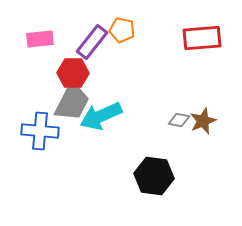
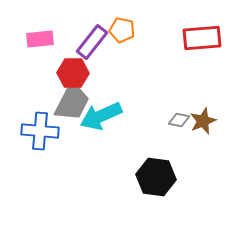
black hexagon: moved 2 px right, 1 px down
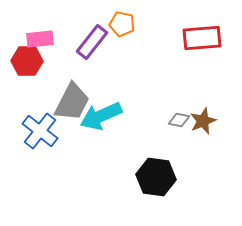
orange pentagon: moved 6 px up
red hexagon: moved 46 px left, 12 px up
blue cross: rotated 33 degrees clockwise
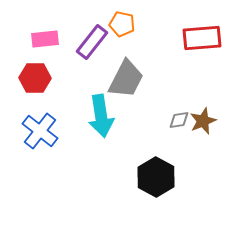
pink rectangle: moved 5 px right
red hexagon: moved 8 px right, 17 px down
gray trapezoid: moved 54 px right, 23 px up
cyan arrow: rotated 75 degrees counterclockwise
gray diamond: rotated 20 degrees counterclockwise
black hexagon: rotated 21 degrees clockwise
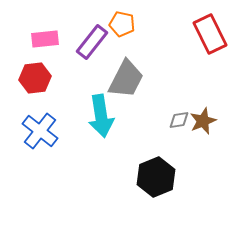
red rectangle: moved 8 px right, 4 px up; rotated 69 degrees clockwise
red hexagon: rotated 8 degrees counterclockwise
black hexagon: rotated 9 degrees clockwise
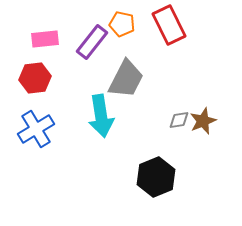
red rectangle: moved 41 px left, 9 px up
blue cross: moved 4 px left, 2 px up; rotated 21 degrees clockwise
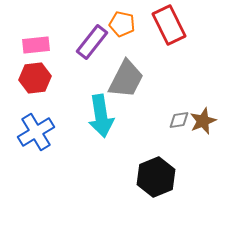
pink rectangle: moved 9 px left, 6 px down
blue cross: moved 3 px down
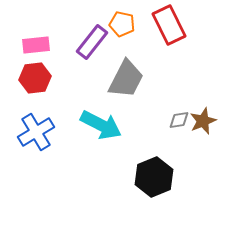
cyan arrow: moved 9 px down; rotated 54 degrees counterclockwise
black hexagon: moved 2 px left
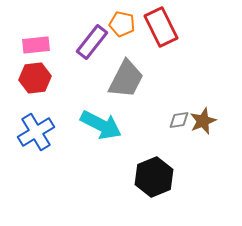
red rectangle: moved 8 px left, 2 px down
